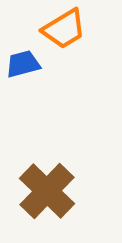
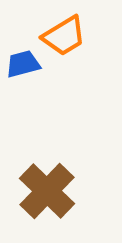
orange trapezoid: moved 7 px down
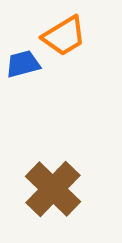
brown cross: moved 6 px right, 2 px up
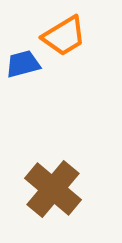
brown cross: rotated 4 degrees counterclockwise
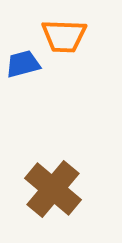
orange trapezoid: rotated 33 degrees clockwise
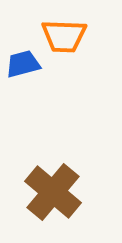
brown cross: moved 3 px down
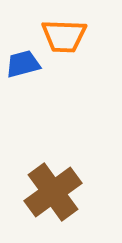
brown cross: rotated 14 degrees clockwise
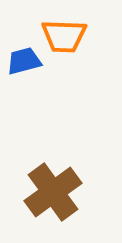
blue trapezoid: moved 1 px right, 3 px up
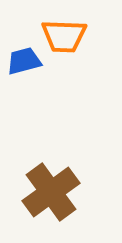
brown cross: moved 2 px left
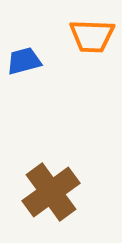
orange trapezoid: moved 28 px right
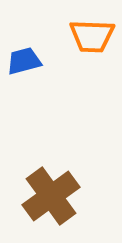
brown cross: moved 4 px down
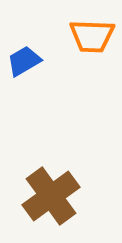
blue trapezoid: rotated 15 degrees counterclockwise
